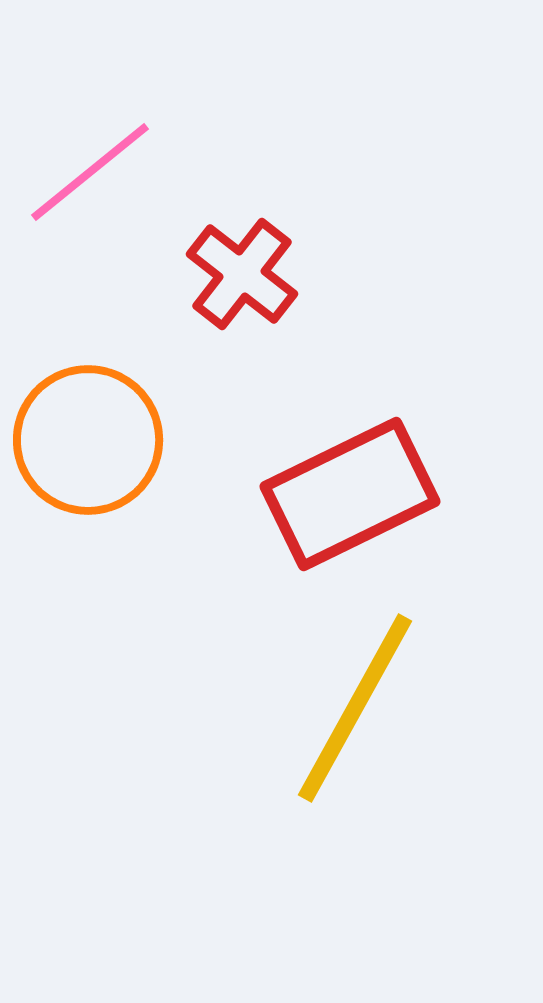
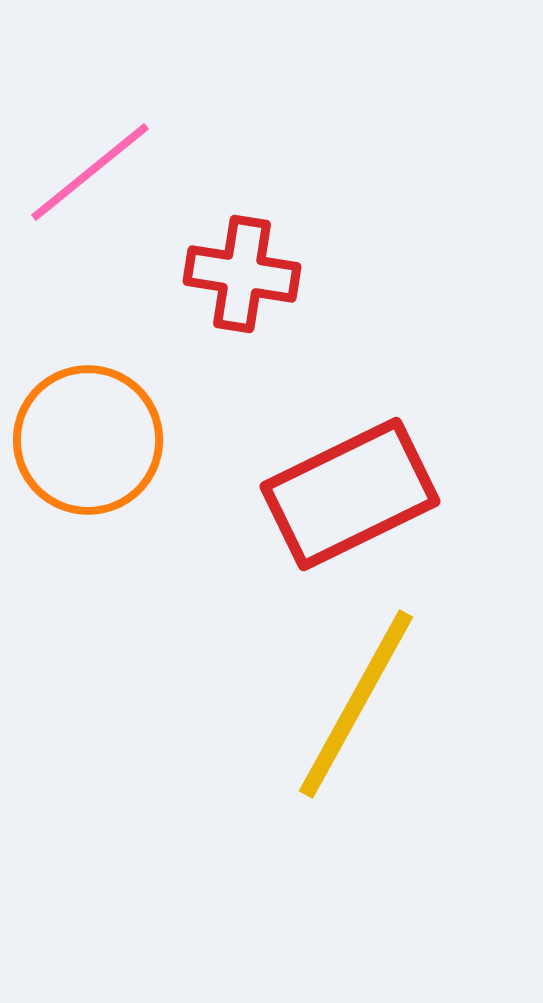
red cross: rotated 29 degrees counterclockwise
yellow line: moved 1 px right, 4 px up
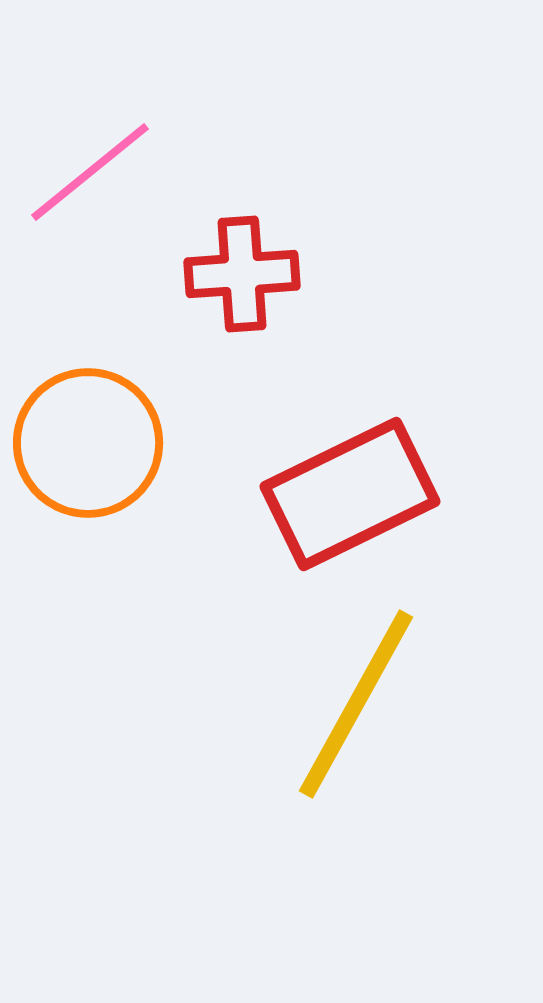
red cross: rotated 13 degrees counterclockwise
orange circle: moved 3 px down
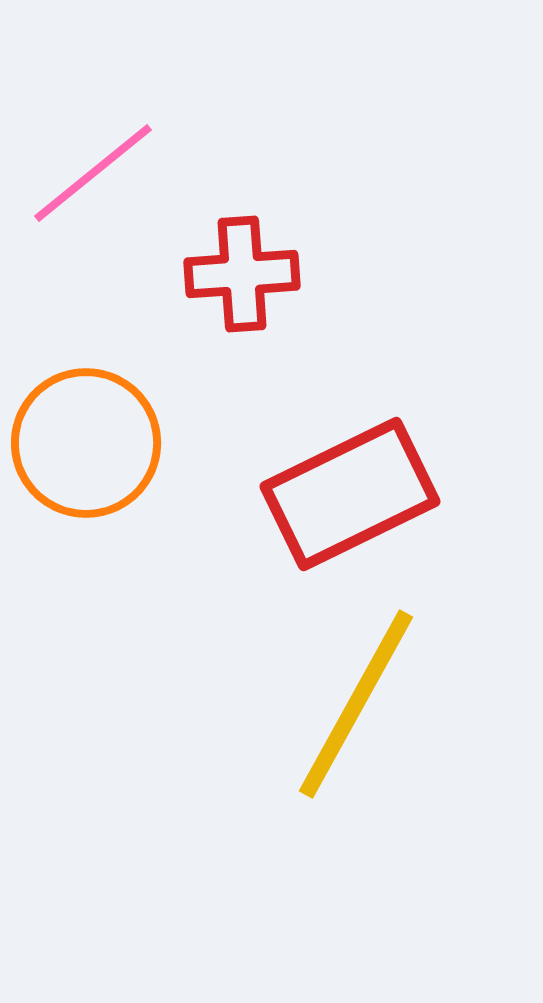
pink line: moved 3 px right, 1 px down
orange circle: moved 2 px left
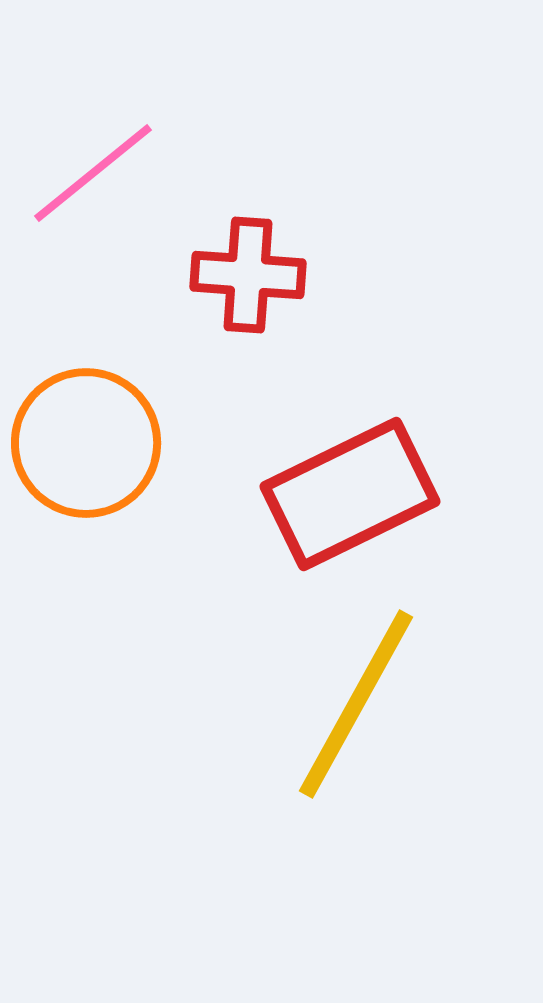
red cross: moved 6 px right, 1 px down; rotated 8 degrees clockwise
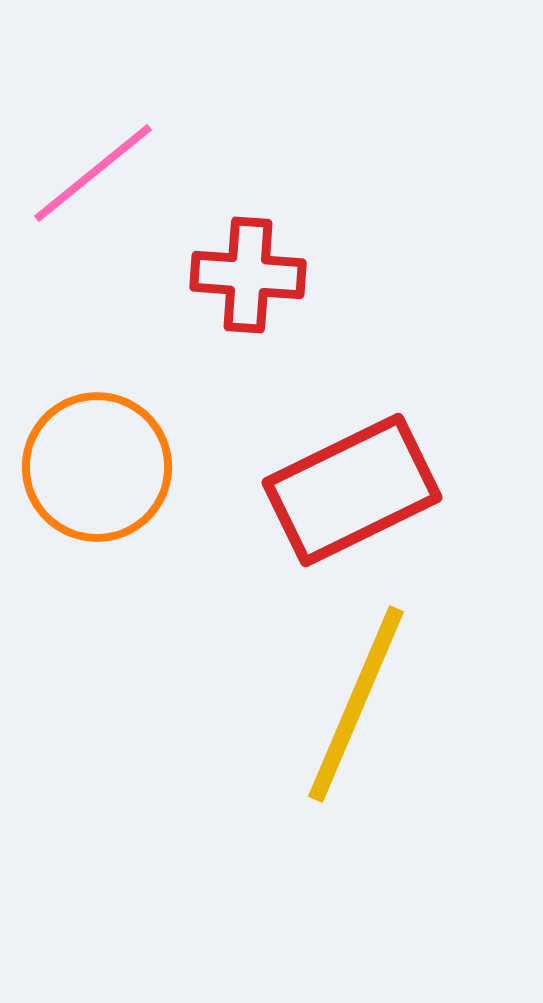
orange circle: moved 11 px right, 24 px down
red rectangle: moved 2 px right, 4 px up
yellow line: rotated 6 degrees counterclockwise
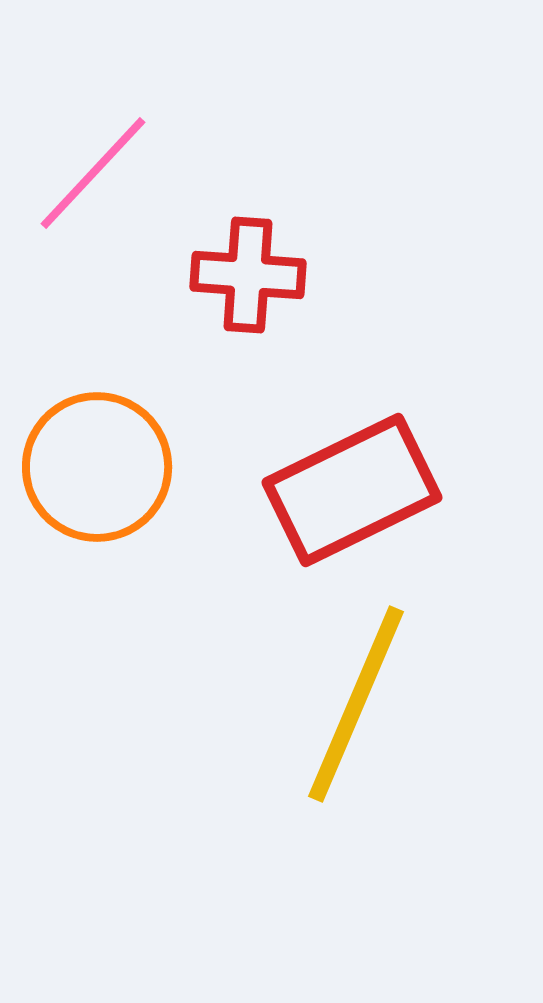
pink line: rotated 8 degrees counterclockwise
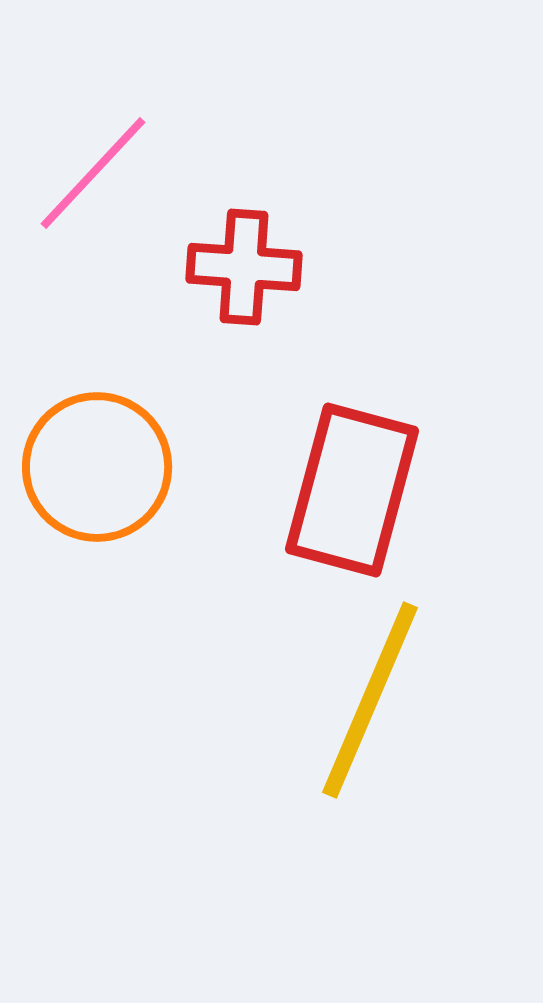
red cross: moved 4 px left, 8 px up
red rectangle: rotated 49 degrees counterclockwise
yellow line: moved 14 px right, 4 px up
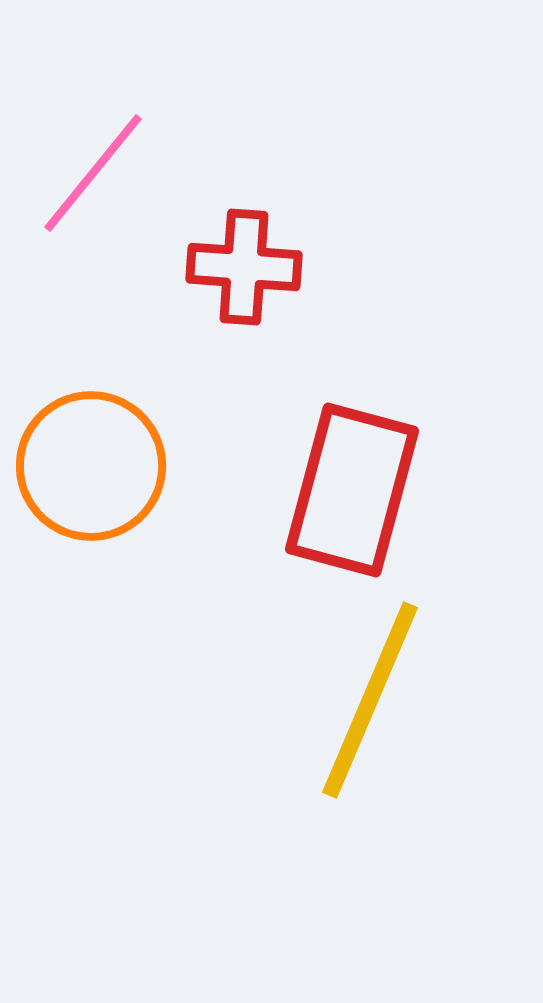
pink line: rotated 4 degrees counterclockwise
orange circle: moved 6 px left, 1 px up
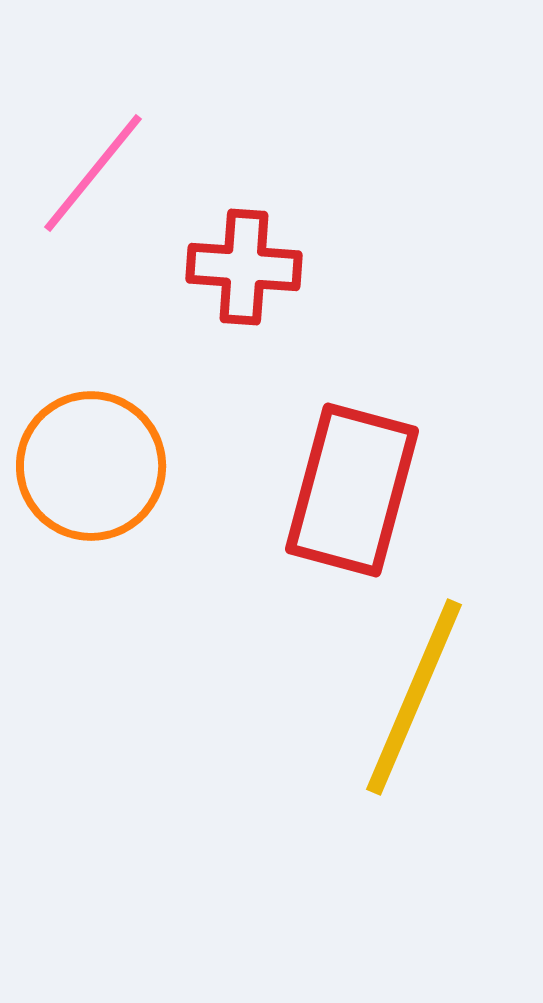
yellow line: moved 44 px right, 3 px up
